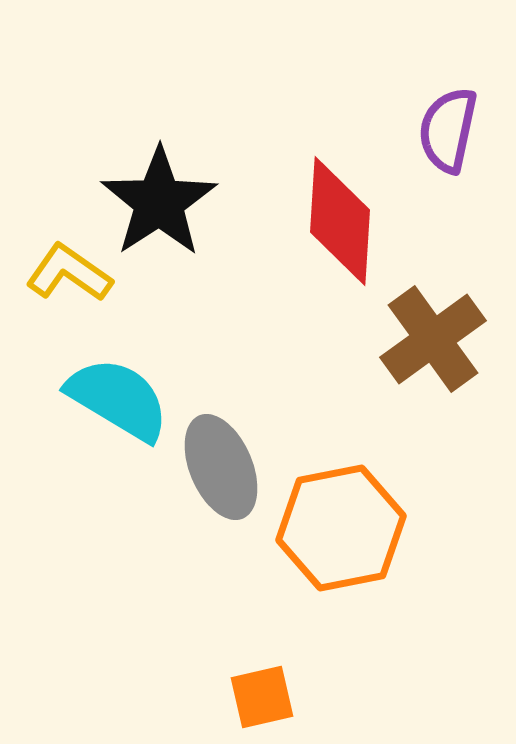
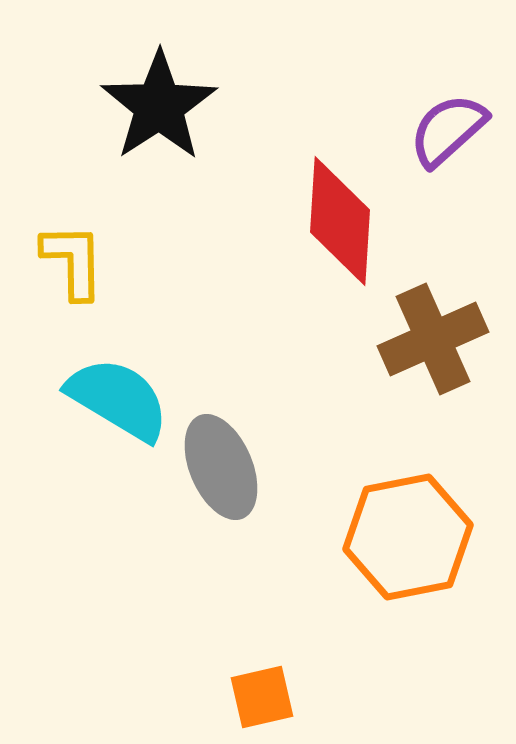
purple semicircle: rotated 36 degrees clockwise
black star: moved 96 px up
yellow L-shape: moved 4 px right, 12 px up; rotated 54 degrees clockwise
brown cross: rotated 12 degrees clockwise
orange hexagon: moved 67 px right, 9 px down
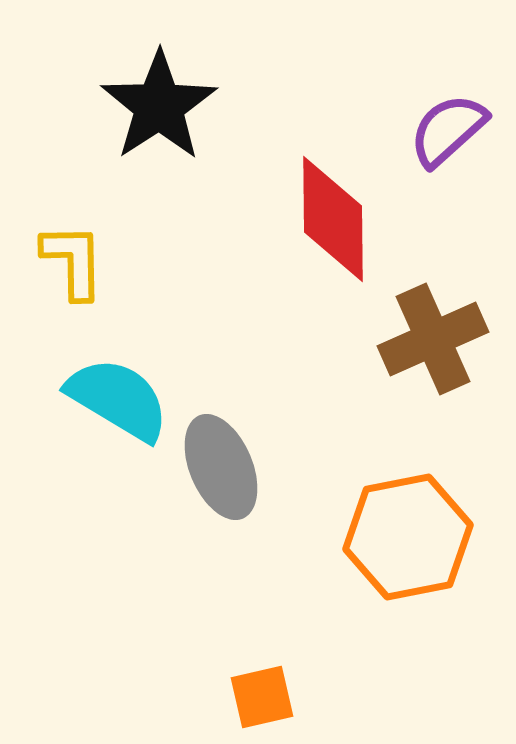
red diamond: moved 7 px left, 2 px up; rotated 4 degrees counterclockwise
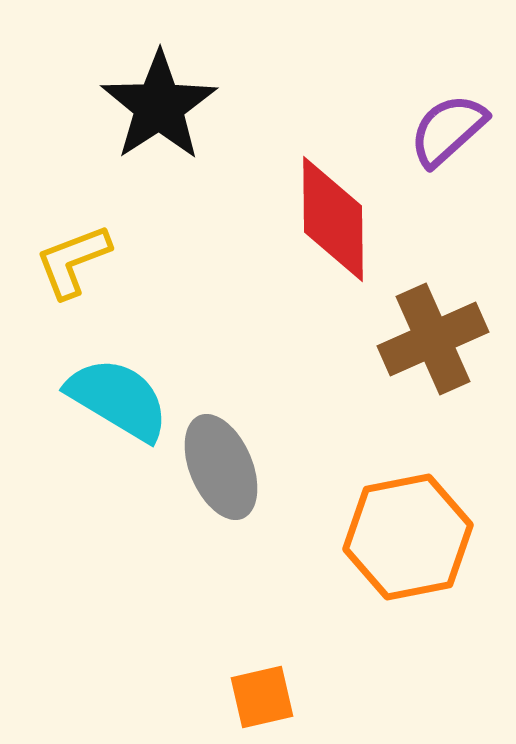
yellow L-shape: rotated 110 degrees counterclockwise
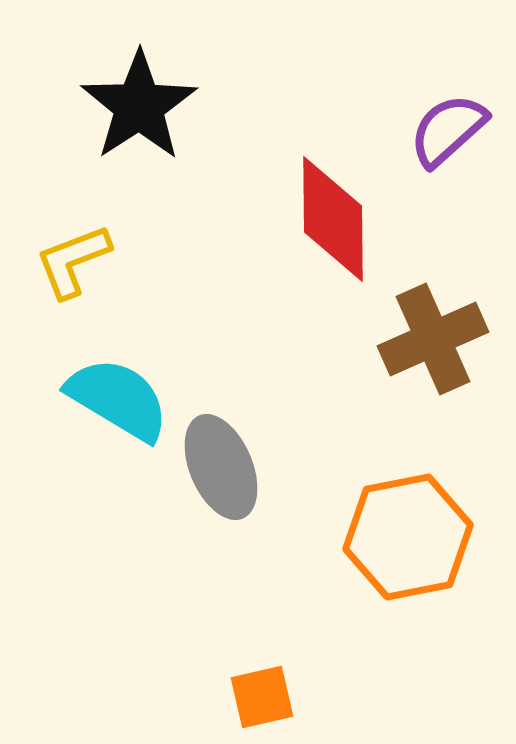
black star: moved 20 px left
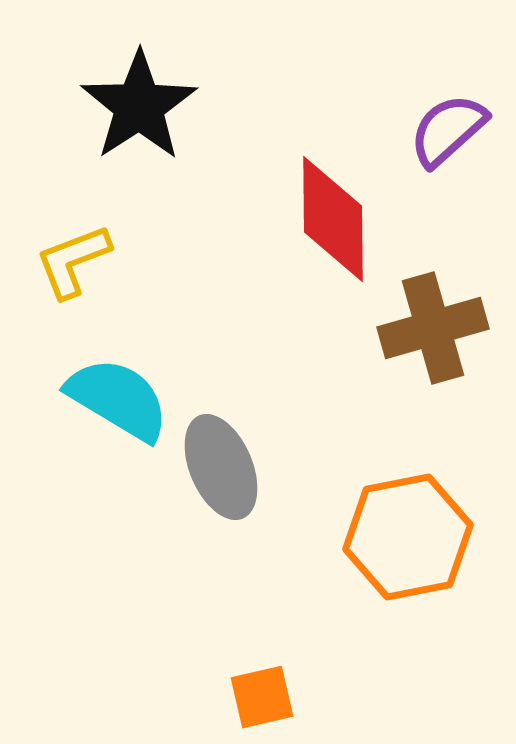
brown cross: moved 11 px up; rotated 8 degrees clockwise
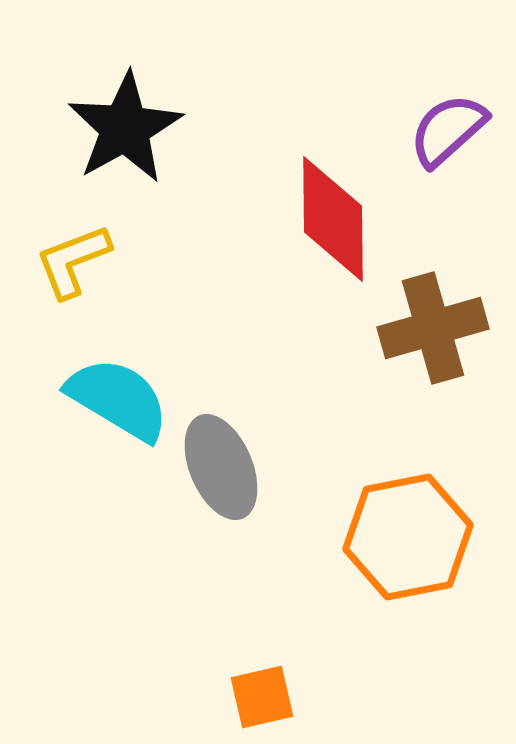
black star: moved 14 px left, 22 px down; rotated 4 degrees clockwise
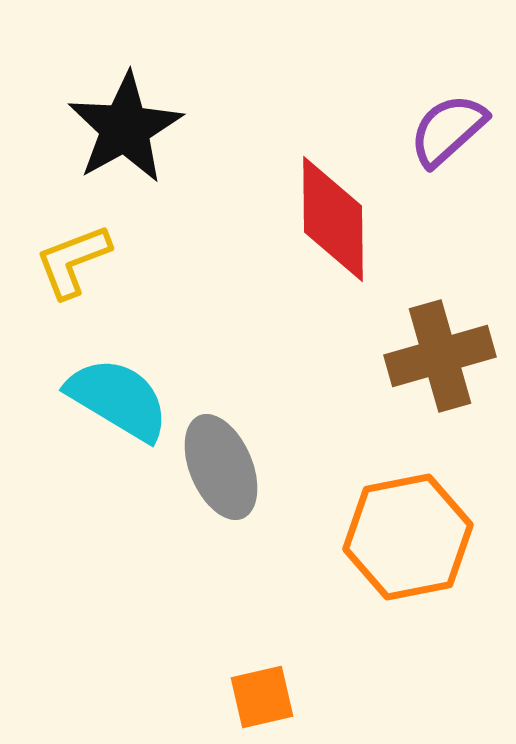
brown cross: moved 7 px right, 28 px down
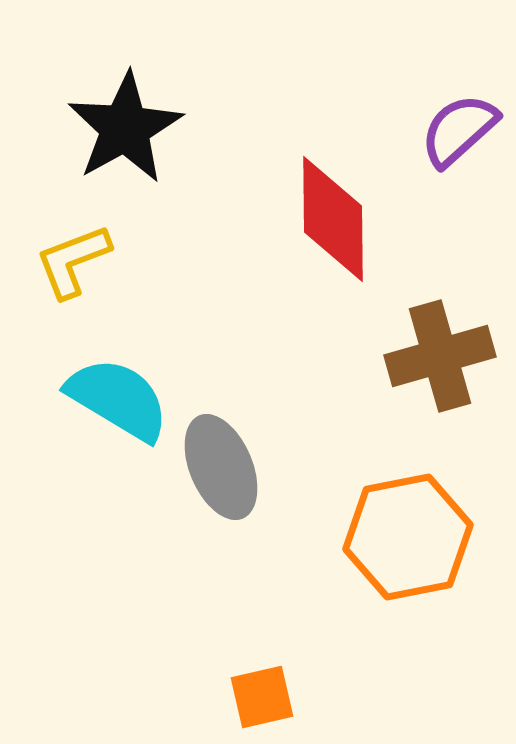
purple semicircle: moved 11 px right
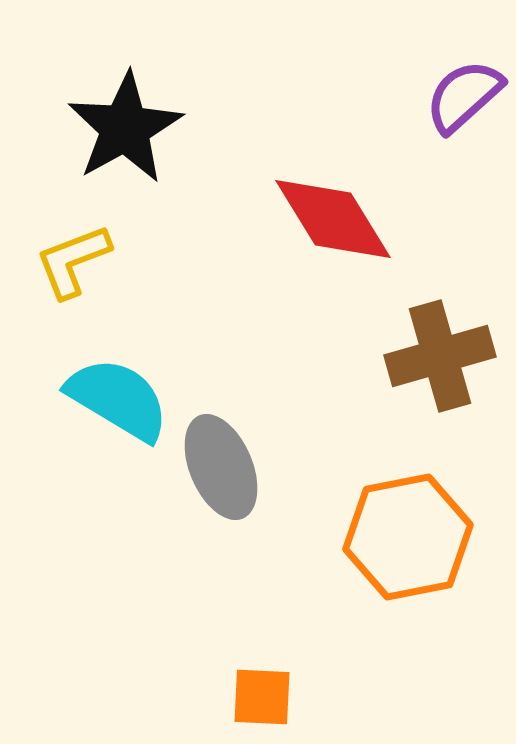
purple semicircle: moved 5 px right, 34 px up
red diamond: rotated 31 degrees counterclockwise
orange square: rotated 16 degrees clockwise
